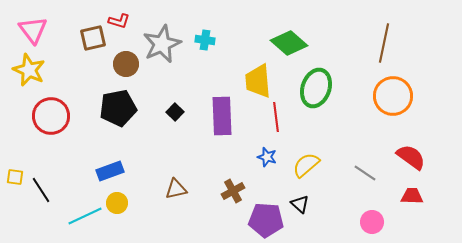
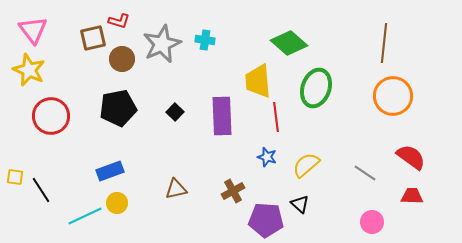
brown line: rotated 6 degrees counterclockwise
brown circle: moved 4 px left, 5 px up
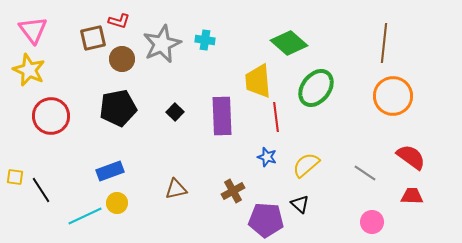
green ellipse: rotated 18 degrees clockwise
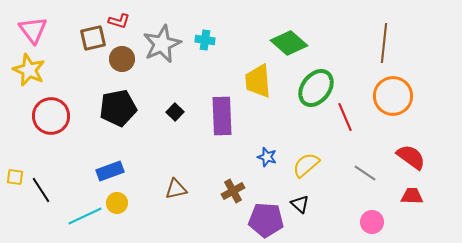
red line: moved 69 px right; rotated 16 degrees counterclockwise
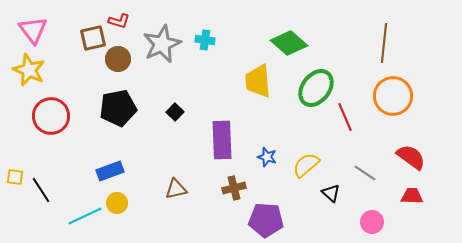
brown circle: moved 4 px left
purple rectangle: moved 24 px down
brown cross: moved 1 px right, 3 px up; rotated 15 degrees clockwise
black triangle: moved 31 px right, 11 px up
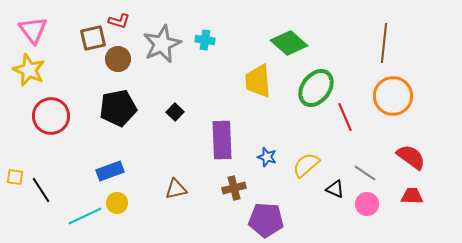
black triangle: moved 4 px right, 4 px up; rotated 18 degrees counterclockwise
pink circle: moved 5 px left, 18 px up
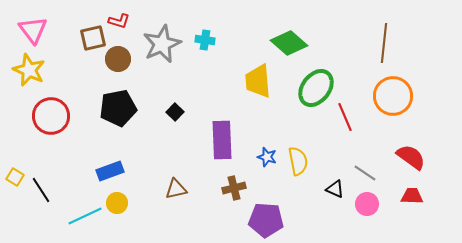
yellow semicircle: moved 8 px left, 4 px up; rotated 120 degrees clockwise
yellow square: rotated 24 degrees clockwise
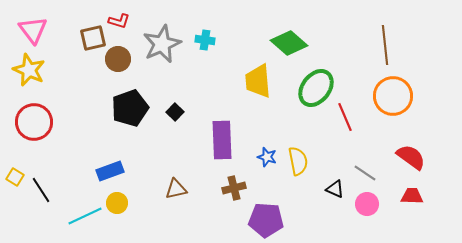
brown line: moved 1 px right, 2 px down; rotated 12 degrees counterclockwise
black pentagon: moved 12 px right; rotated 9 degrees counterclockwise
red circle: moved 17 px left, 6 px down
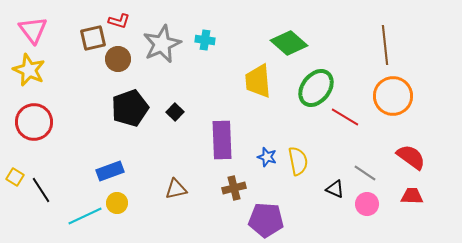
red line: rotated 36 degrees counterclockwise
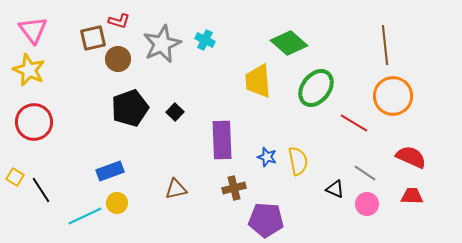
cyan cross: rotated 18 degrees clockwise
red line: moved 9 px right, 6 px down
red semicircle: rotated 12 degrees counterclockwise
